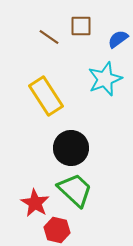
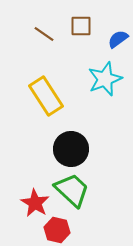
brown line: moved 5 px left, 3 px up
black circle: moved 1 px down
green trapezoid: moved 3 px left
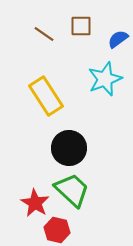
black circle: moved 2 px left, 1 px up
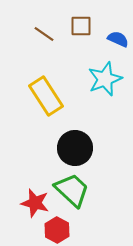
blue semicircle: rotated 60 degrees clockwise
black circle: moved 6 px right
red star: rotated 16 degrees counterclockwise
red hexagon: rotated 15 degrees clockwise
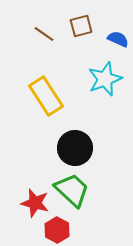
brown square: rotated 15 degrees counterclockwise
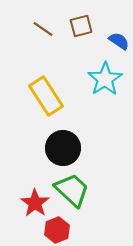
brown line: moved 1 px left, 5 px up
blue semicircle: moved 1 px right, 2 px down; rotated 10 degrees clockwise
cyan star: rotated 12 degrees counterclockwise
black circle: moved 12 px left
red star: rotated 20 degrees clockwise
red hexagon: rotated 10 degrees clockwise
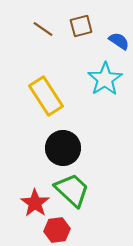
red hexagon: rotated 15 degrees clockwise
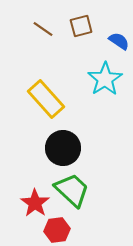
yellow rectangle: moved 3 px down; rotated 9 degrees counterclockwise
